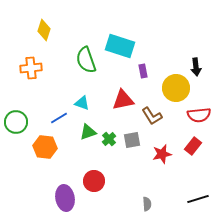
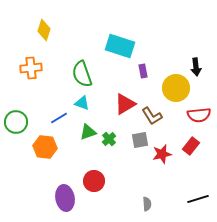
green semicircle: moved 4 px left, 14 px down
red triangle: moved 2 px right, 4 px down; rotated 20 degrees counterclockwise
gray square: moved 8 px right
red rectangle: moved 2 px left
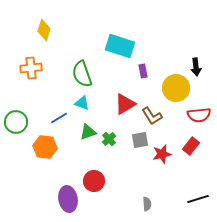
purple ellipse: moved 3 px right, 1 px down
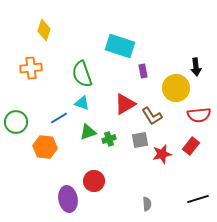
green cross: rotated 24 degrees clockwise
